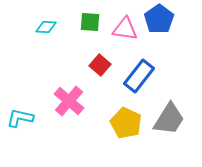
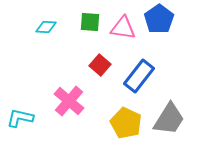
pink triangle: moved 2 px left, 1 px up
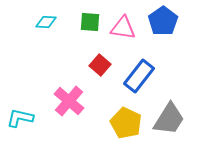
blue pentagon: moved 4 px right, 2 px down
cyan diamond: moved 5 px up
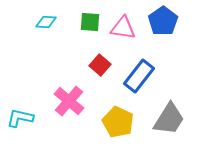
yellow pentagon: moved 8 px left, 1 px up
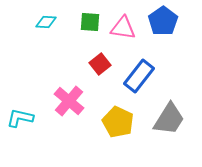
red square: moved 1 px up; rotated 10 degrees clockwise
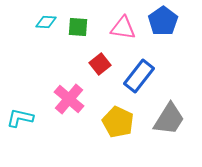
green square: moved 12 px left, 5 px down
pink cross: moved 2 px up
